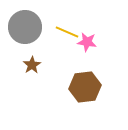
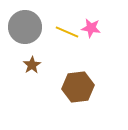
pink star: moved 4 px right, 14 px up
brown hexagon: moved 7 px left
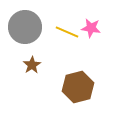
brown hexagon: rotated 8 degrees counterclockwise
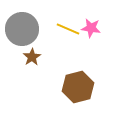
gray circle: moved 3 px left, 2 px down
yellow line: moved 1 px right, 3 px up
brown star: moved 8 px up
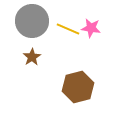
gray circle: moved 10 px right, 8 px up
